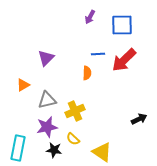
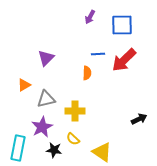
orange triangle: moved 1 px right
gray triangle: moved 1 px left, 1 px up
yellow cross: rotated 24 degrees clockwise
purple star: moved 5 px left; rotated 15 degrees counterclockwise
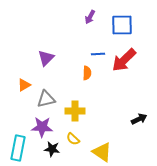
purple star: rotated 30 degrees clockwise
black star: moved 2 px left, 1 px up
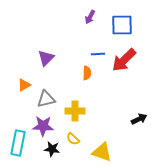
purple star: moved 1 px right, 1 px up
cyan rectangle: moved 5 px up
yellow triangle: rotated 15 degrees counterclockwise
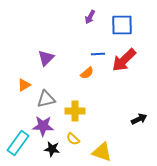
orange semicircle: rotated 48 degrees clockwise
cyan rectangle: rotated 25 degrees clockwise
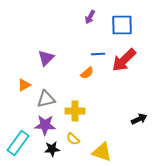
purple star: moved 2 px right, 1 px up
black star: rotated 14 degrees counterclockwise
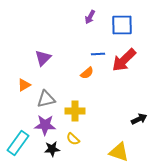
purple triangle: moved 3 px left
yellow triangle: moved 17 px right
